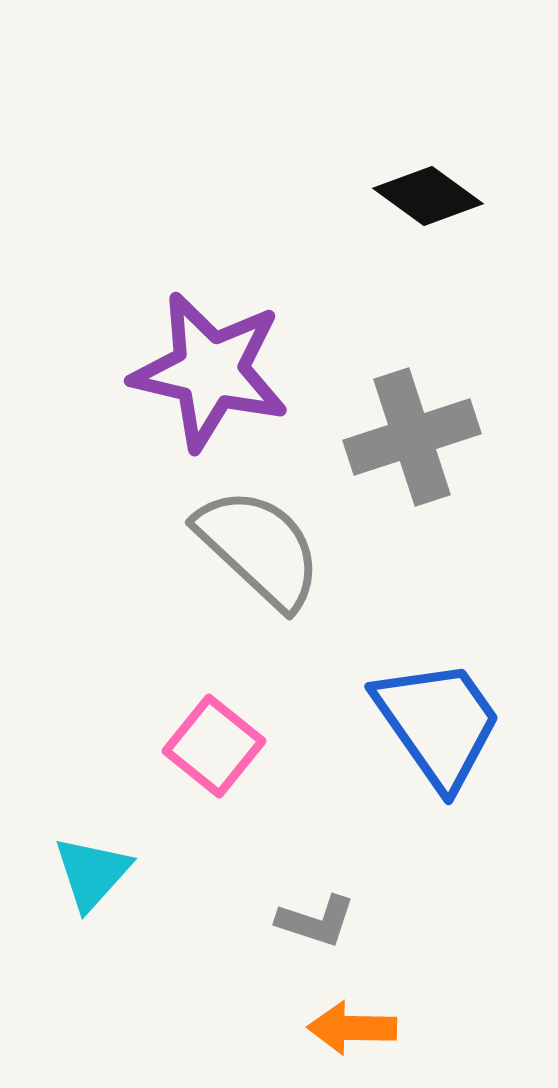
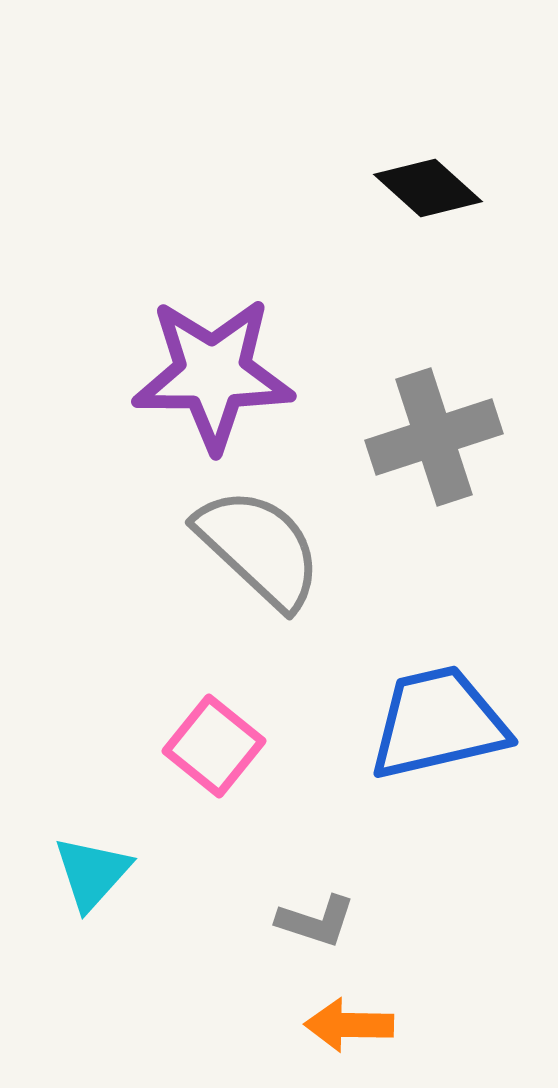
black diamond: moved 8 px up; rotated 6 degrees clockwise
purple star: moved 3 px right, 3 px down; rotated 13 degrees counterclockwise
gray cross: moved 22 px right
blue trapezoid: rotated 68 degrees counterclockwise
orange arrow: moved 3 px left, 3 px up
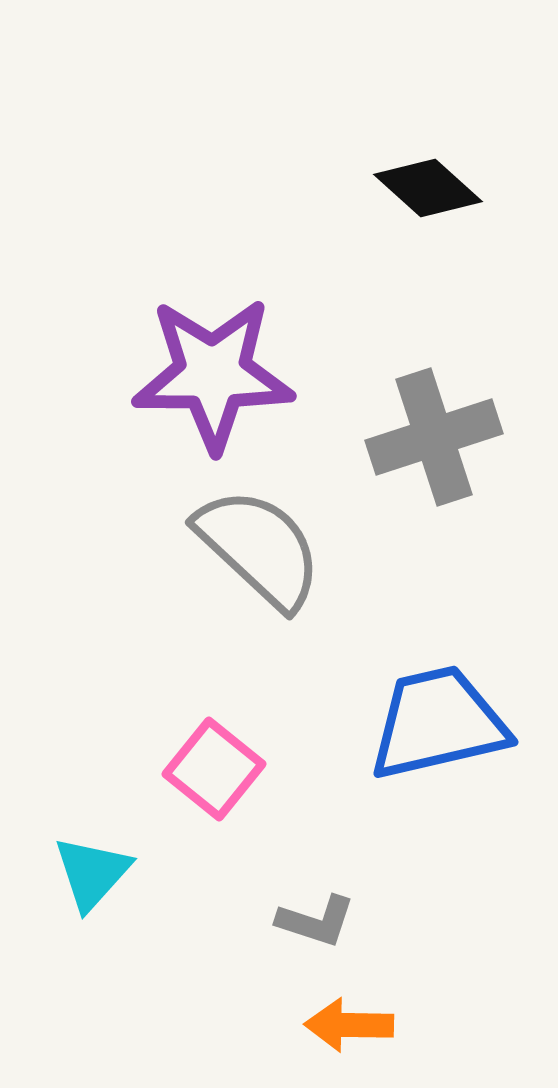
pink square: moved 23 px down
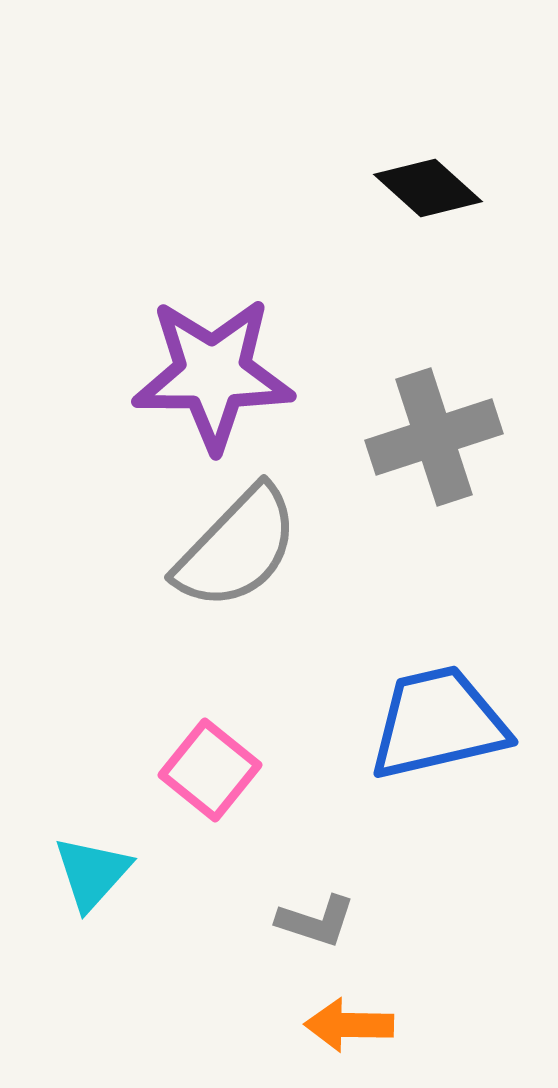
gray semicircle: moved 22 px left; rotated 91 degrees clockwise
pink square: moved 4 px left, 1 px down
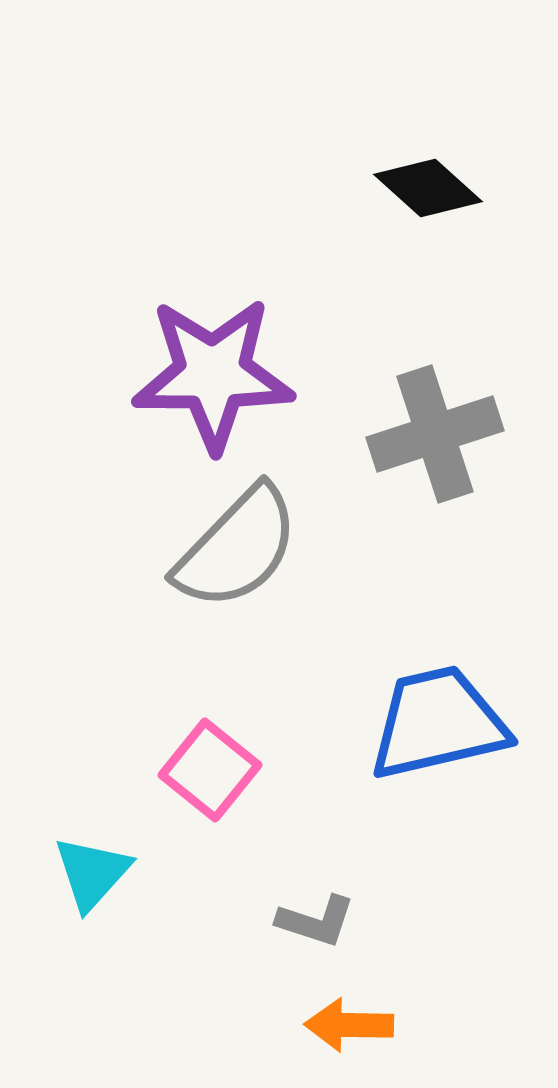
gray cross: moved 1 px right, 3 px up
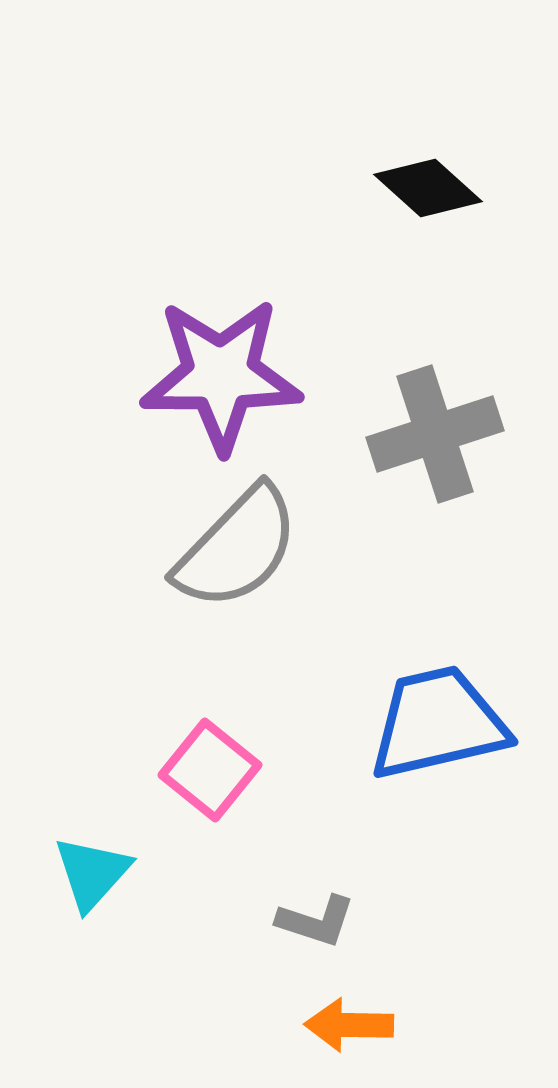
purple star: moved 8 px right, 1 px down
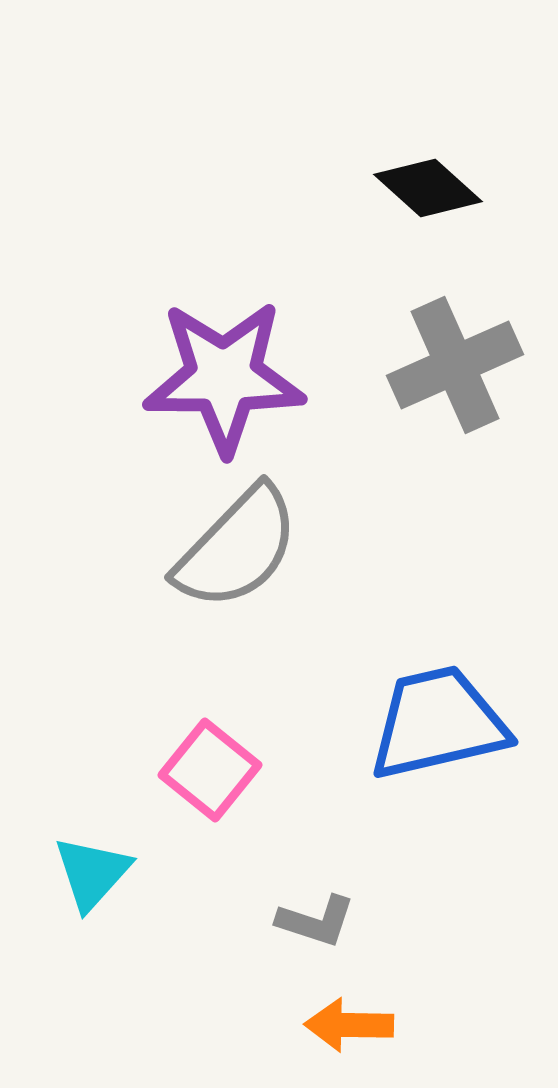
purple star: moved 3 px right, 2 px down
gray cross: moved 20 px right, 69 px up; rotated 6 degrees counterclockwise
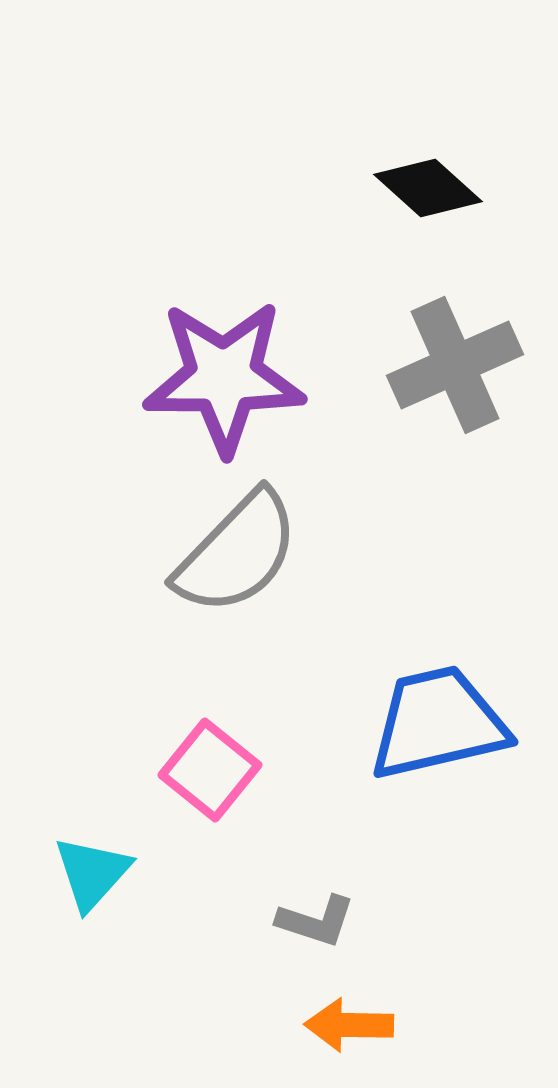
gray semicircle: moved 5 px down
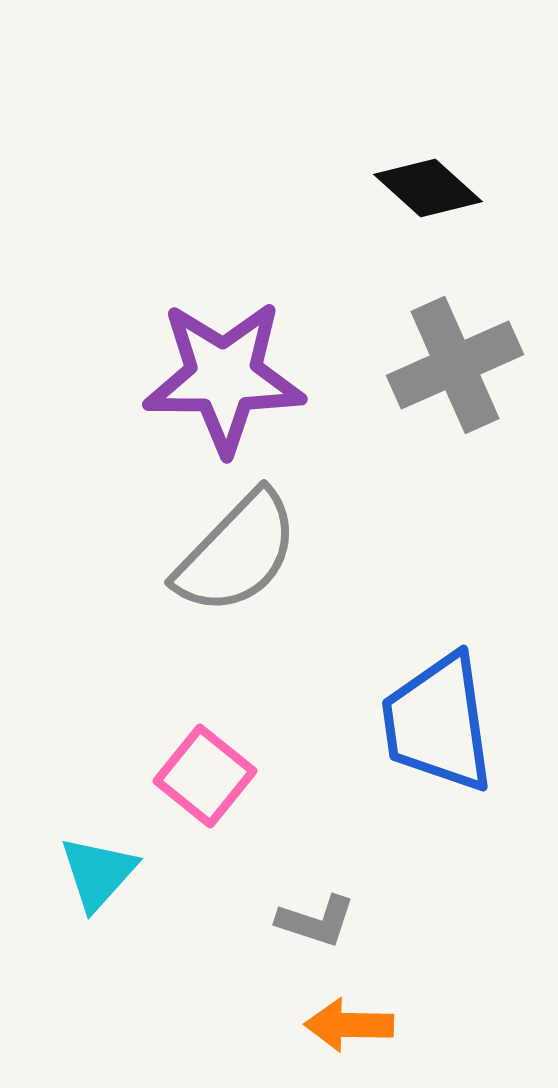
blue trapezoid: rotated 85 degrees counterclockwise
pink square: moved 5 px left, 6 px down
cyan triangle: moved 6 px right
